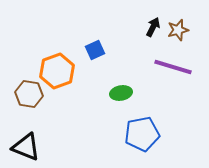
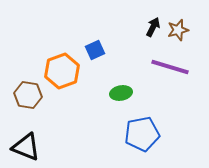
purple line: moved 3 px left
orange hexagon: moved 5 px right
brown hexagon: moved 1 px left, 1 px down
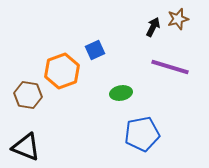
brown star: moved 11 px up
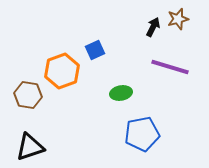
black triangle: moved 4 px right; rotated 40 degrees counterclockwise
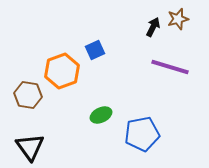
green ellipse: moved 20 px left, 22 px down; rotated 15 degrees counterclockwise
black triangle: rotated 48 degrees counterclockwise
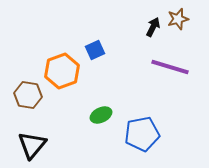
black triangle: moved 2 px right, 2 px up; rotated 16 degrees clockwise
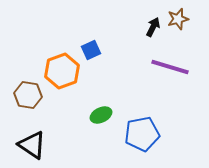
blue square: moved 4 px left
black triangle: rotated 36 degrees counterclockwise
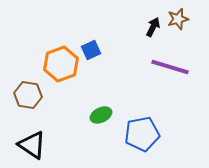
orange hexagon: moved 1 px left, 7 px up
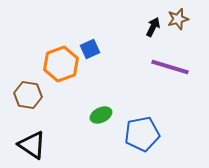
blue square: moved 1 px left, 1 px up
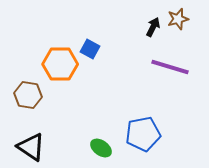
blue square: rotated 36 degrees counterclockwise
orange hexagon: moved 1 px left; rotated 20 degrees clockwise
green ellipse: moved 33 px down; rotated 60 degrees clockwise
blue pentagon: moved 1 px right
black triangle: moved 1 px left, 2 px down
